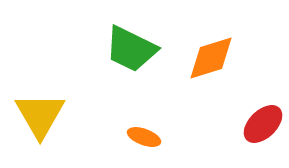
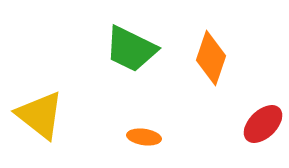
orange diamond: rotated 54 degrees counterclockwise
yellow triangle: rotated 22 degrees counterclockwise
orange ellipse: rotated 12 degrees counterclockwise
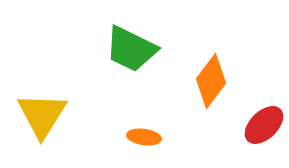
orange diamond: moved 23 px down; rotated 18 degrees clockwise
yellow triangle: moved 2 px right; rotated 24 degrees clockwise
red ellipse: moved 1 px right, 1 px down
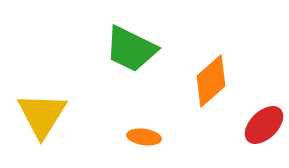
orange diamond: rotated 12 degrees clockwise
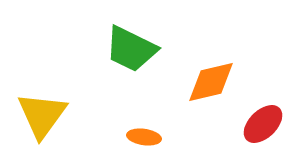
orange diamond: moved 1 px down; rotated 28 degrees clockwise
yellow triangle: rotated 4 degrees clockwise
red ellipse: moved 1 px left, 1 px up
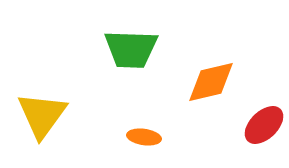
green trapezoid: rotated 24 degrees counterclockwise
red ellipse: moved 1 px right, 1 px down
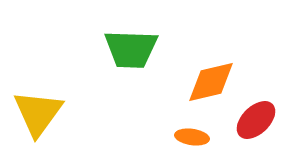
yellow triangle: moved 4 px left, 2 px up
red ellipse: moved 8 px left, 5 px up
orange ellipse: moved 48 px right
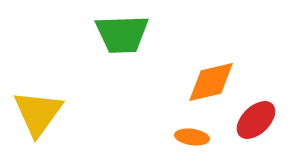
green trapezoid: moved 9 px left, 15 px up; rotated 4 degrees counterclockwise
